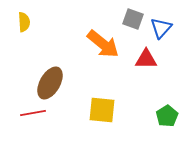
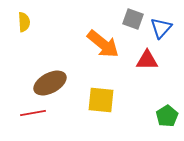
red triangle: moved 1 px right, 1 px down
brown ellipse: rotated 32 degrees clockwise
yellow square: moved 1 px left, 10 px up
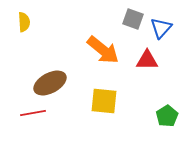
orange arrow: moved 6 px down
yellow square: moved 3 px right, 1 px down
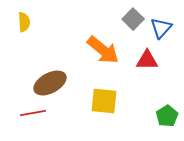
gray square: rotated 25 degrees clockwise
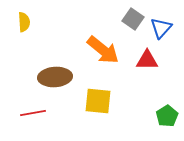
gray square: rotated 10 degrees counterclockwise
brown ellipse: moved 5 px right, 6 px up; rotated 24 degrees clockwise
yellow square: moved 6 px left
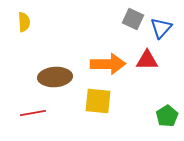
gray square: rotated 10 degrees counterclockwise
orange arrow: moved 5 px right, 14 px down; rotated 40 degrees counterclockwise
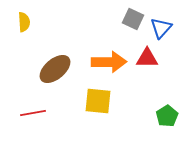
red triangle: moved 2 px up
orange arrow: moved 1 px right, 2 px up
brown ellipse: moved 8 px up; rotated 36 degrees counterclockwise
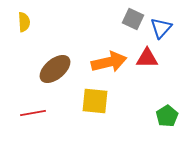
orange arrow: rotated 12 degrees counterclockwise
yellow square: moved 3 px left
